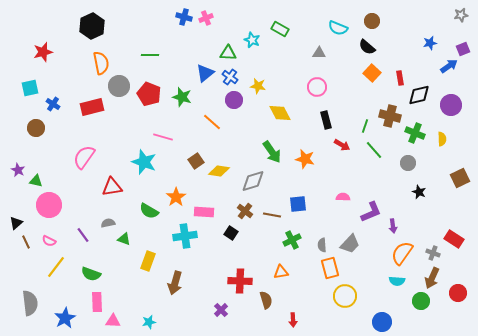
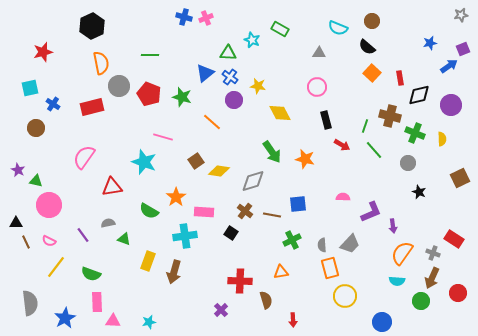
black triangle at (16, 223): rotated 40 degrees clockwise
brown arrow at (175, 283): moved 1 px left, 11 px up
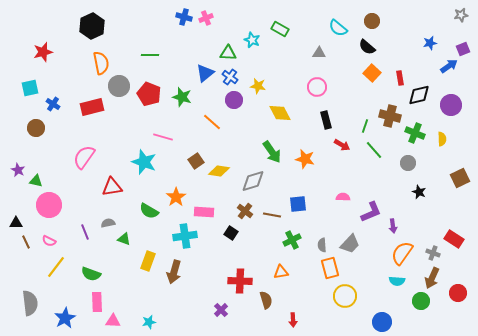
cyan semicircle at (338, 28): rotated 18 degrees clockwise
purple line at (83, 235): moved 2 px right, 3 px up; rotated 14 degrees clockwise
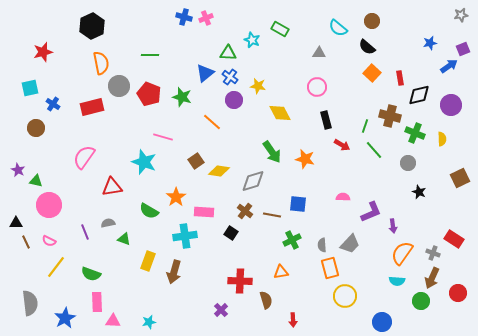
blue square at (298, 204): rotated 12 degrees clockwise
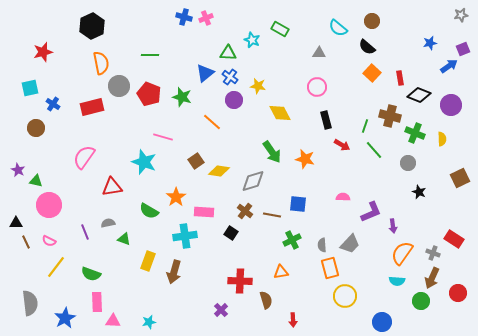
black diamond at (419, 95): rotated 35 degrees clockwise
